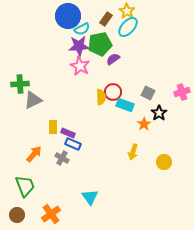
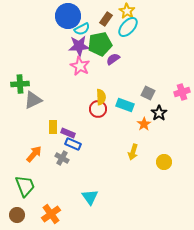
red circle: moved 15 px left, 17 px down
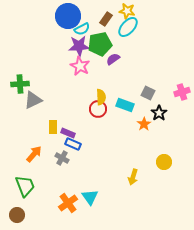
yellow star: rotated 21 degrees counterclockwise
yellow arrow: moved 25 px down
orange cross: moved 17 px right, 11 px up
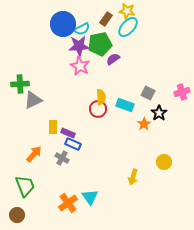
blue circle: moved 5 px left, 8 px down
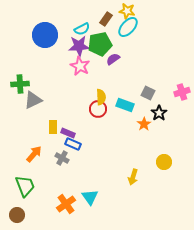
blue circle: moved 18 px left, 11 px down
orange cross: moved 2 px left, 1 px down
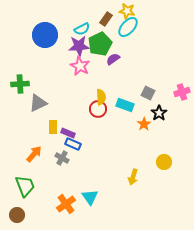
green pentagon: rotated 15 degrees counterclockwise
gray triangle: moved 5 px right, 3 px down
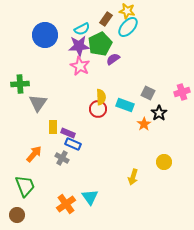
gray triangle: rotated 30 degrees counterclockwise
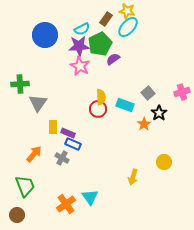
gray square: rotated 24 degrees clockwise
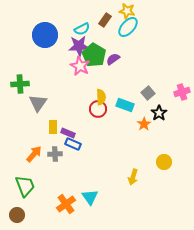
brown rectangle: moved 1 px left, 1 px down
green pentagon: moved 6 px left, 11 px down; rotated 15 degrees counterclockwise
gray cross: moved 7 px left, 4 px up; rotated 32 degrees counterclockwise
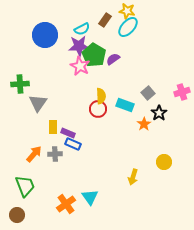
yellow semicircle: moved 1 px up
